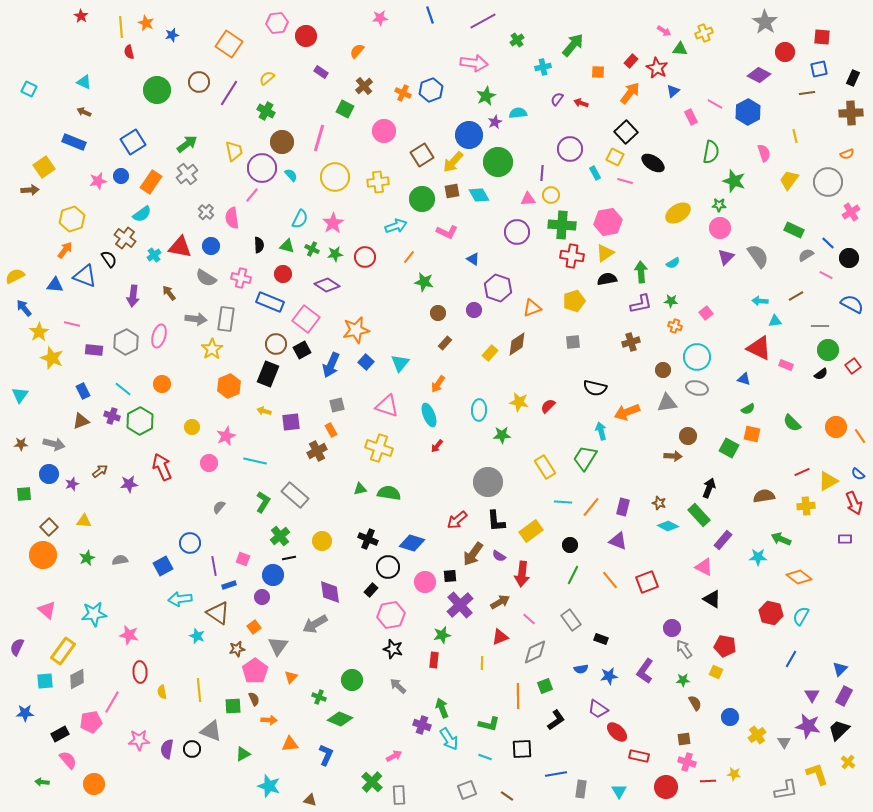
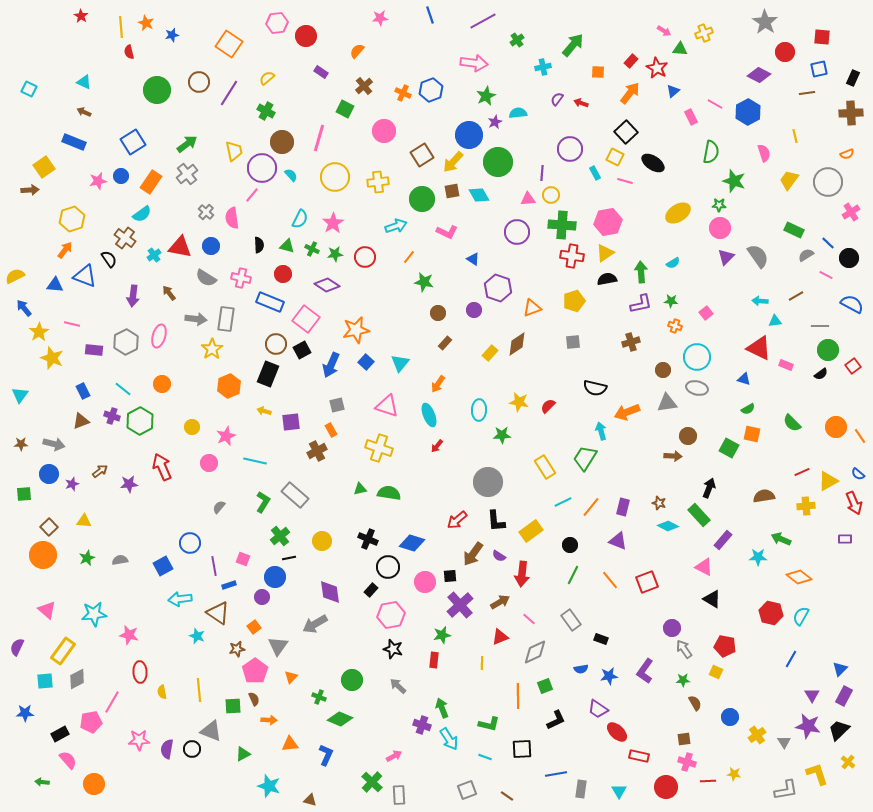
cyan line at (563, 502): rotated 30 degrees counterclockwise
blue circle at (273, 575): moved 2 px right, 2 px down
black L-shape at (556, 720): rotated 10 degrees clockwise
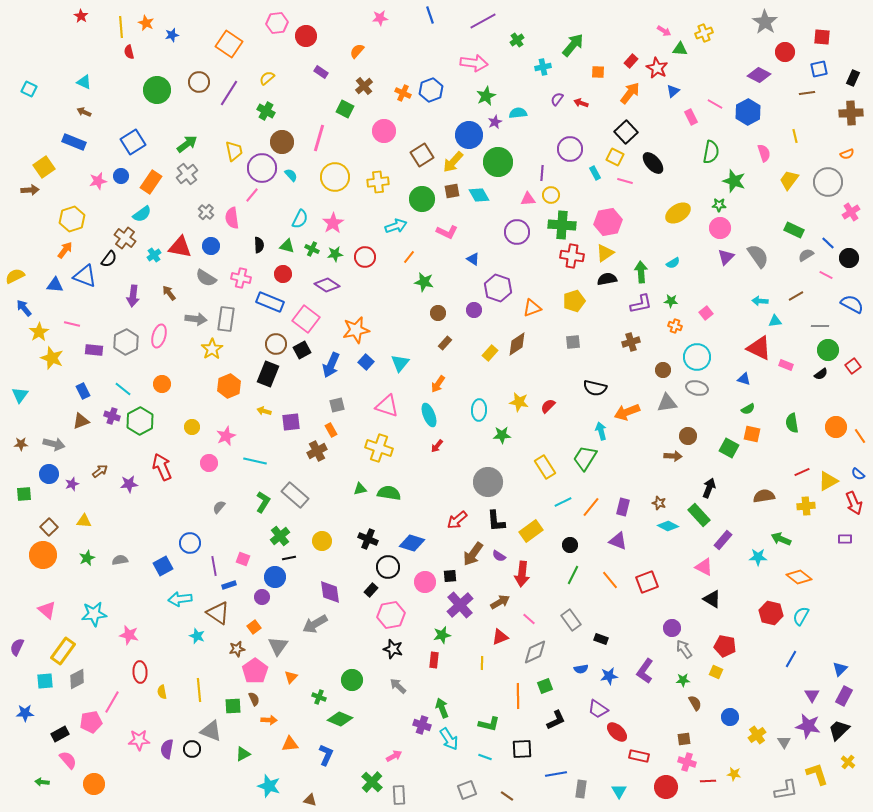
black ellipse at (653, 163): rotated 15 degrees clockwise
black semicircle at (109, 259): rotated 72 degrees clockwise
green semicircle at (792, 423): rotated 36 degrees clockwise
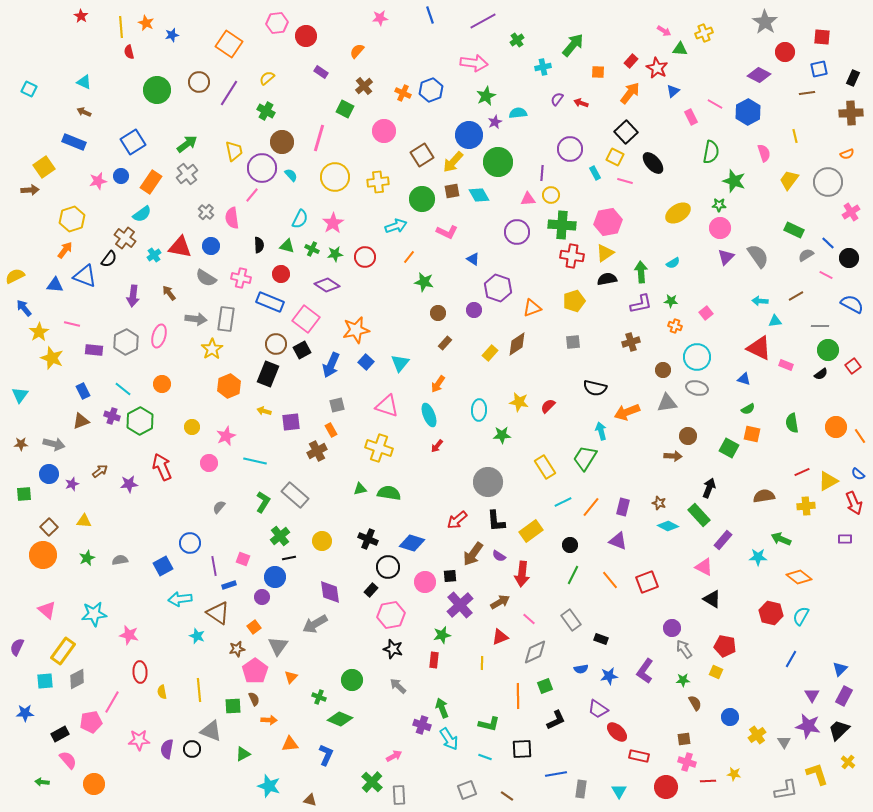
red circle at (283, 274): moved 2 px left
